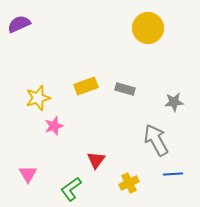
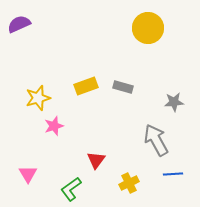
gray rectangle: moved 2 px left, 2 px up
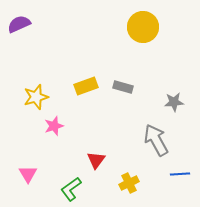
yellow circle: moved 5 px left, 1 px up
yellow star: moved 2 px left, 1 px up
blue line: moved 7 px right
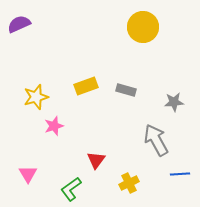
gray rectangle: moved 3 px right, 3 px down
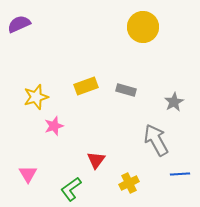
gray star: rotated 24 degrees counterclockwise
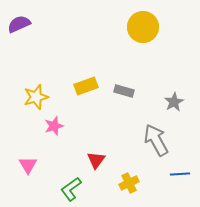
gray rectangle: moved 2 px left, 1 px down
pink triangle: moved 9 px up
